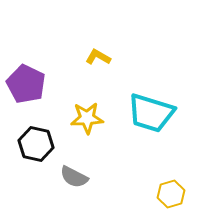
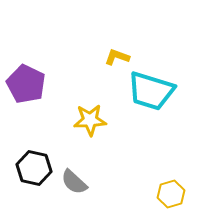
yellow L-shape: moved 19 px right; rotated 10 degrees counterclockwise
cyan trapezoid: moved 22 px up
yellow star: moved 3 px right, 2 px down
black hexagon: moved 2 px left, 24 px down
gray semicircle: moved 5 px down; rotated 16 degrees clockwise
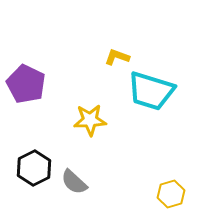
black hexagon: rotated 20 degrees clockwise
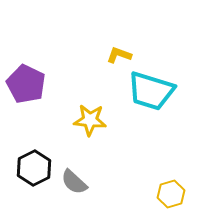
yellow L-shape: moved 2 px right, 2 px up
yellow star: rotated 8 degrees clockwise
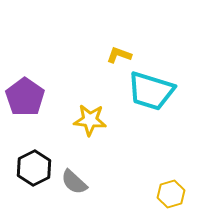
purple pentagon: moved 1 px left, 13 px down; rotated 9 degrees clockwise
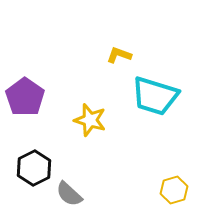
cyan trapezoid: moved 4 px right, 5 px down
yellow star: rotated 12 degrees clockwise
gray semicircle: moved 5 px left, 12 px down
yellow hexagon: moved 3 px right, 4 px up
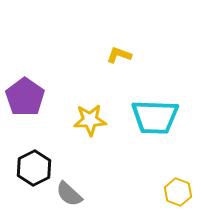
cyan trapezoid: moved 21 px down; rotated 15 degrees counterclockwise
yellow star: rotated 20 degrees counterclockwise
yellow hexagon: moved 4 px right, 2 px down; rotated 24 degrees counterclockwise
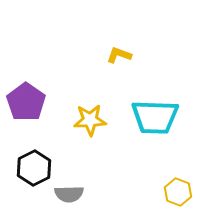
purple pentagon: moved 1 px right, 5 px down
gray semicircle: rotated 44 degrees counterclockwise
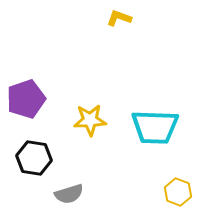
yellow L-shape: moved 37 px up
purple pentagon: moved 3 px up; rotated 18 degrees clockwise
cyan trapezoid: moved 10 px down
black hexagon: moved 10 px up; rotated 24 degrees counterclockwise
gray semicircle: rotated 16 degrees counterclockwise
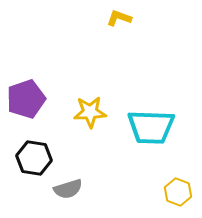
yellow star: moved 8 px up
cyan trapezoid: moved 4 px left
gray semicircle: moved 1 px left, 5 px up
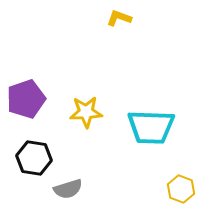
yellow star: moved 4 px left
yellow hexagon: moved 3 px right, 3 px up
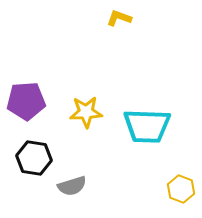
purple pentagon: moved 2 px down; rotated 15 degrees clockwise
cyan trapezoid: moved 4 px left, 1 px up
gray semicircle: moved 4 px right, 3 px up
